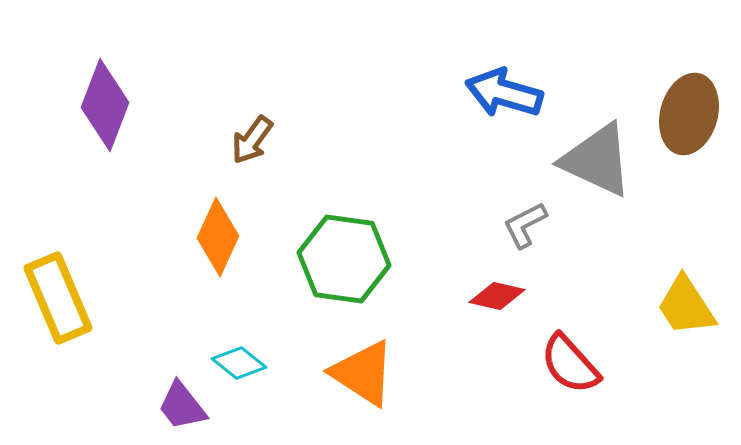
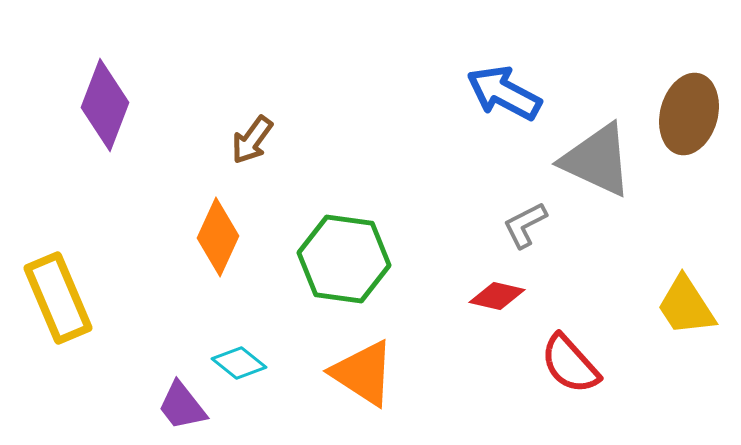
blue arrow: rotated 12 degrees clockwise
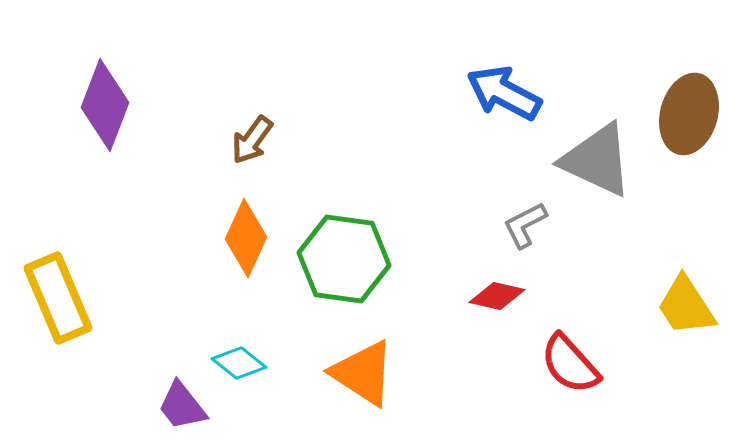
orange diamond: moved 28 px right, 1 px down
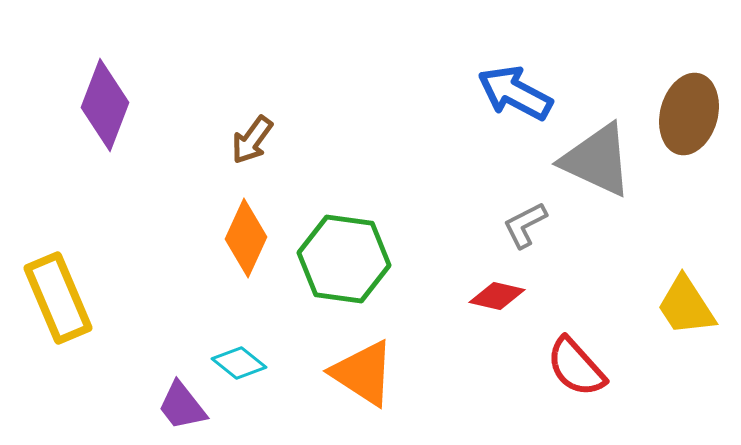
blue arrow: moved 11 px right
red semicircle: moved 6 px right, 3 px down
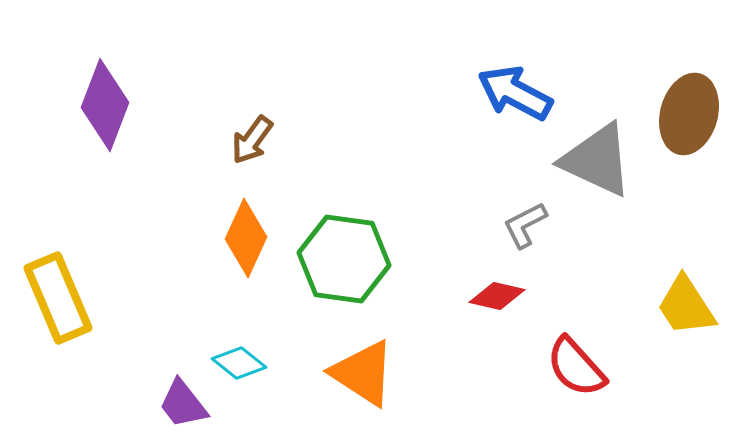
purple trapezoid: moved 1 px right, 2 px up
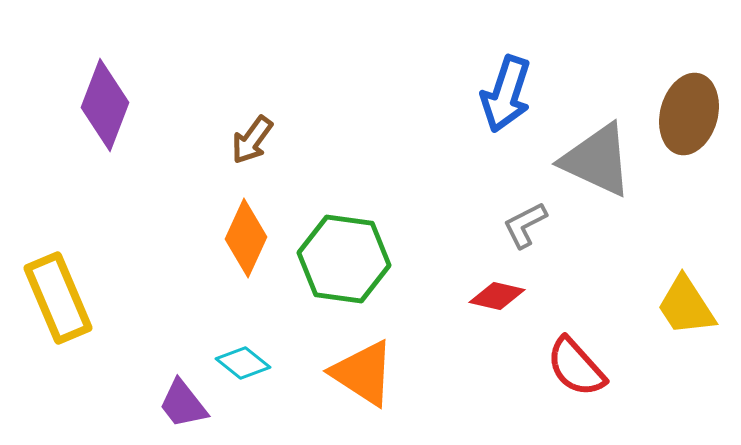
blue arrow: moved 9 px left, 1 px down; rotated 100 degrees counterclockwise
cyan diamond: moved 4 px right
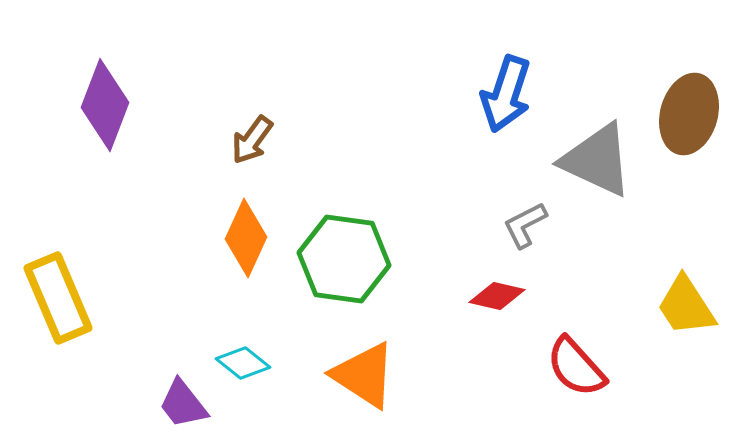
orange triangle: moved 1 px right, 2 px down
